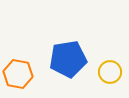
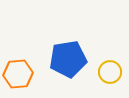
orange hexagon: rotated 16 degrees counterclockwise
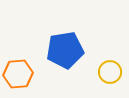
blue pentagon: moved 3 px left, 9 px up
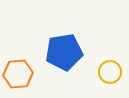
blue pentagon: moved 1 px left, 2 px down
